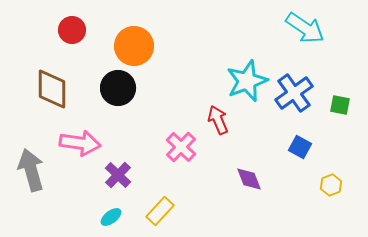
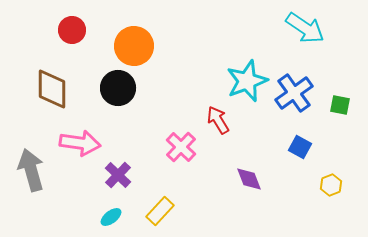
red arrow: rotated 8 degrees counterclockwise
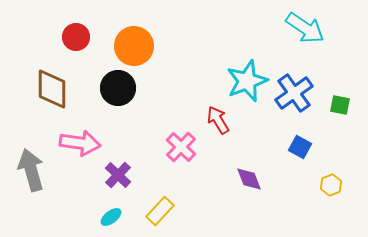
red circle: moved 4 px right, 7 px down
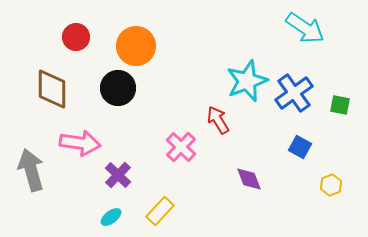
orange circle: moved 2 px right
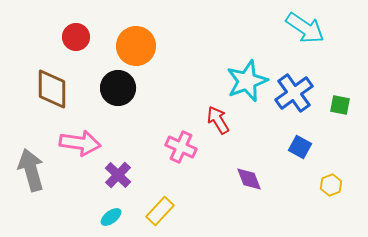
pink cross: rotated 20 degrees counterclockwise
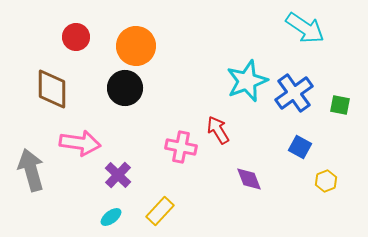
black circle: moved 7 px right
red arrow: moved 10 px down
pink cross: rotated 12 degrees counterclockwise
yellow hexagon: moved 5 px left, 4 px up
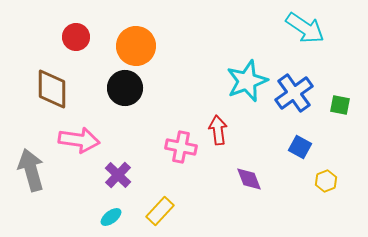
red arrow: rotated 24 degrees clockwise
pink arrow: moved 1 px left, 3 px up
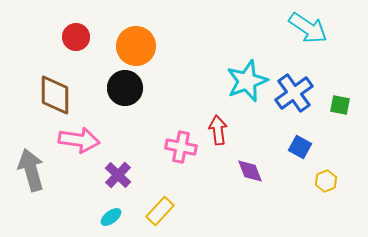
cyan arrow: moved 3 px right
brown diamond: moved 3 px right, 6 px down
purple diamond: moved 1 px right, 8 px up
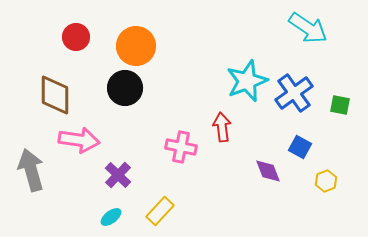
red arrow: moved 4 px right, 3 px up
purple diamond: moved 18 px right
